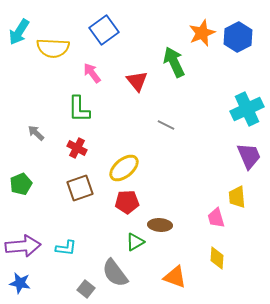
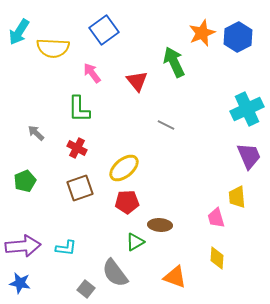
green pentagon: moved 4 px right, 3 px up
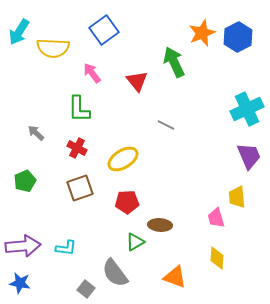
yellow ellipse: moved 1 px left, 9 px up; rotated 8 degrees clockwise
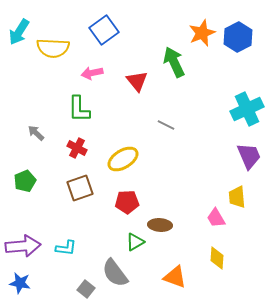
pink arrow: rotated 65 degrees counterclockwise
pink trapezoid: rotated 15 degrees counterclockwise
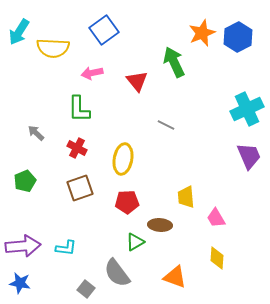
yellow ellipse: rotated 48 degrees counterclockwise
yellow trapezoid: moved 51 px left
gray semicircle: moved 2 px right
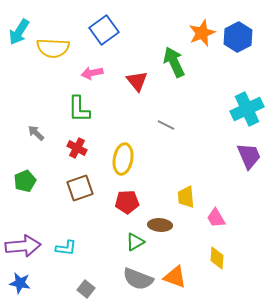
gray semicircle: moved 21 px right, 6 px down; rotated 32 degrees counterclockwise
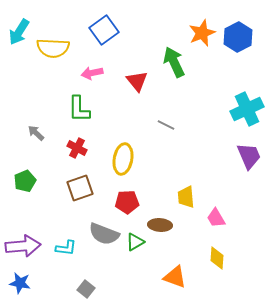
gray semicircle: moved 34 px left, 45 px up
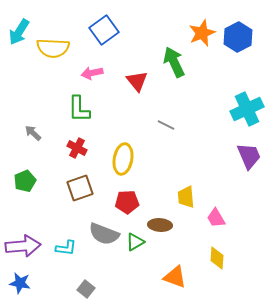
gray arrow: moved 3 px left
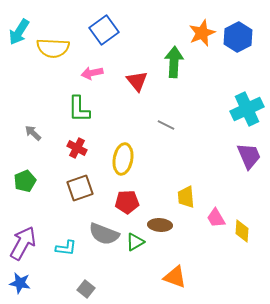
green arrow: rotated 28 degrees clockwise
purple arrow: moved 3 px up; rotated 56 degrees counterclockwise
yellow diamond: moved 25 px right, 27 px up
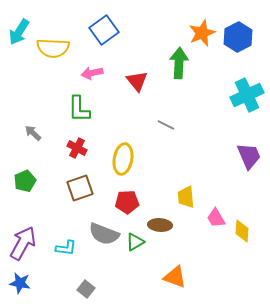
green arrow: moved 5 px right, 1 px down
cyan cross: moved 14 px up
